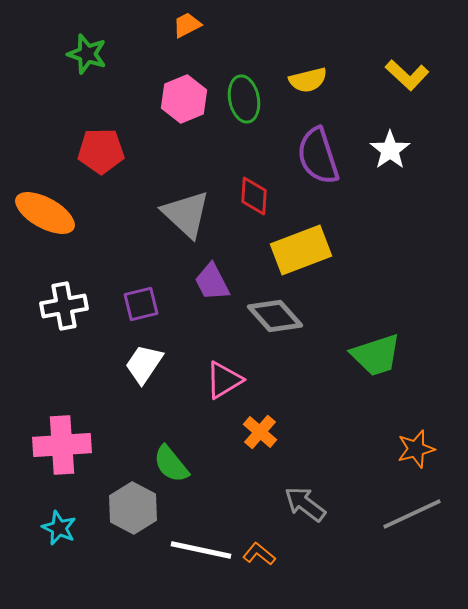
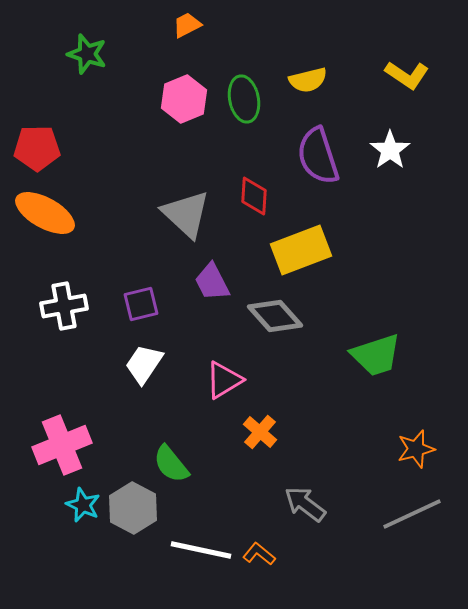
yellow L-shape: rotated 9 degrees counterclockwise
red pentagon: moved 64 px left, 3 px up
pink cross: rotated 18 degrees counterclockwise
cyan star: moved 24 px right, 23 px up
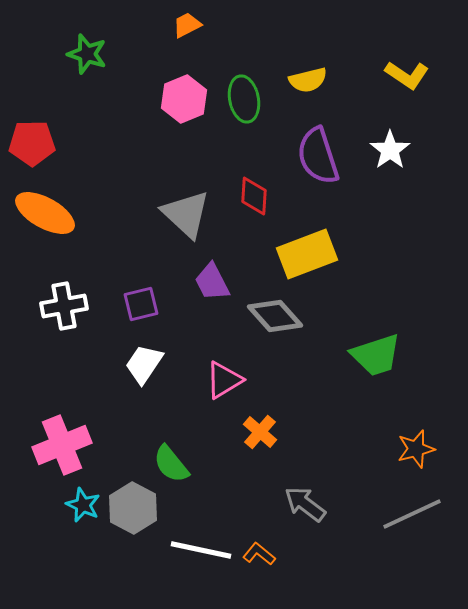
red pentagon: moved 5 px left, 5 px up
yellow rectangle: moved 6 px right, 4 px down
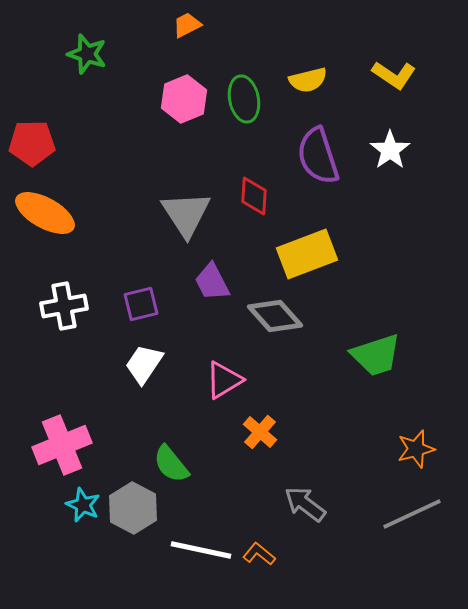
yellow L-shape: moved 13 px left
gray triangle: rotated 14 degrees clockwise
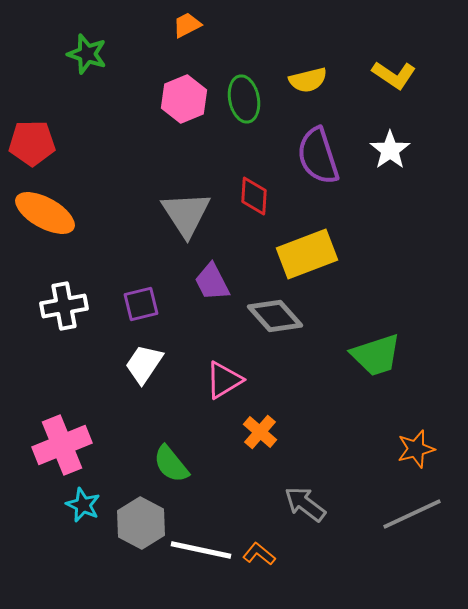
gray hexagon: moved 8 px right, 15 px down
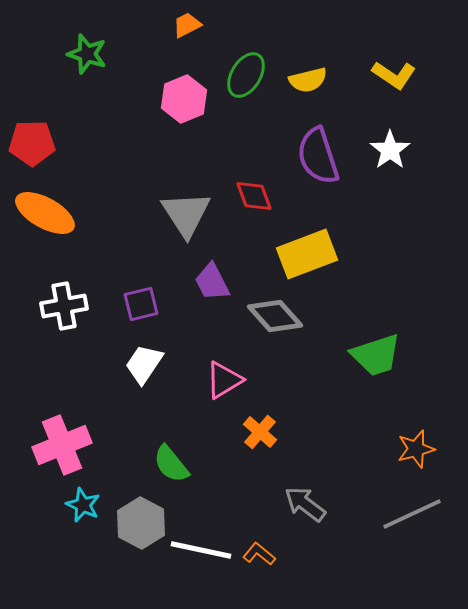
green ellipse: moved 2 px right, 24 px up; rotated 42 degrees clockwise
red diamond: rotated 24 degrees counterclockwise
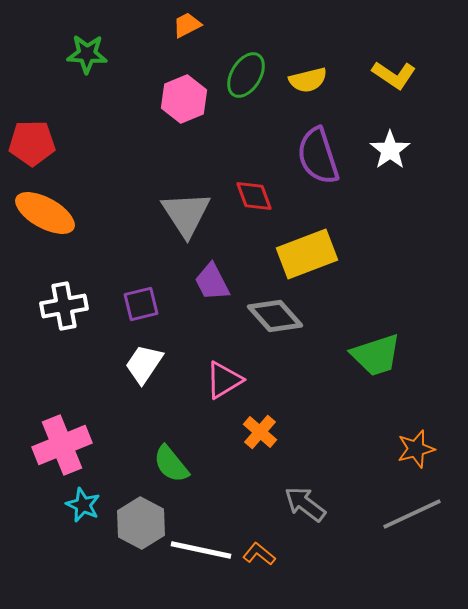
green star: rotated 15 degrees counterclockwise
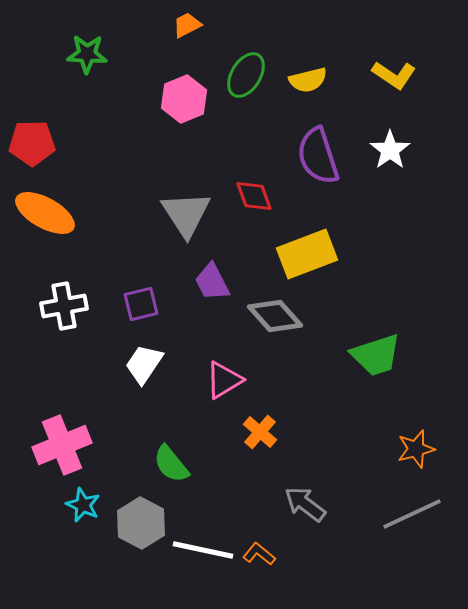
white line: moved 2 px right
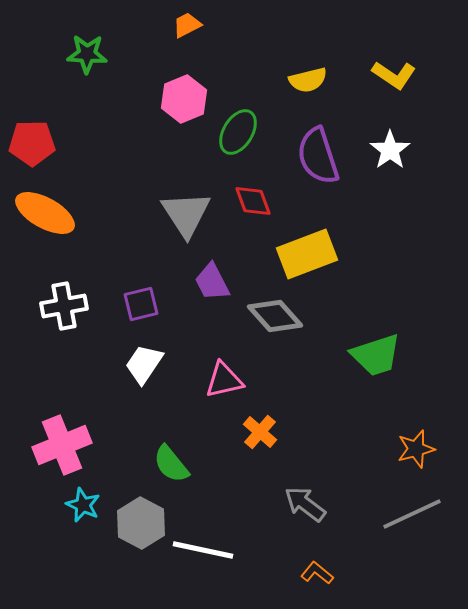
green ellipse: moved 8 px left, 57 px down
red diamond: moved 1 px left, 5 px down
pink triangle: rotated 18 degrees clockwise
orange L-shape: moved 58 px right, 19 px down
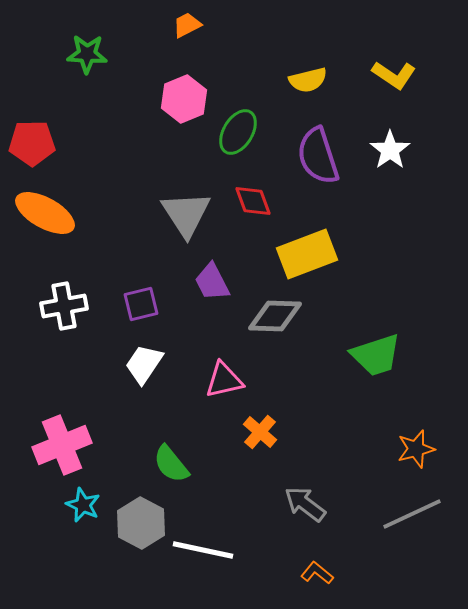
gray diamond: rotated 46 degrees counterclockwise
